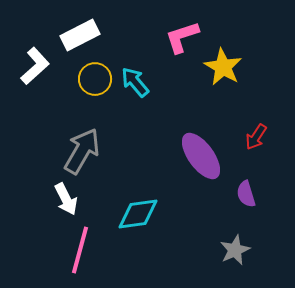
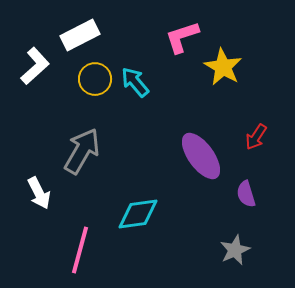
white arrow: moved 27 px left, 6 px up
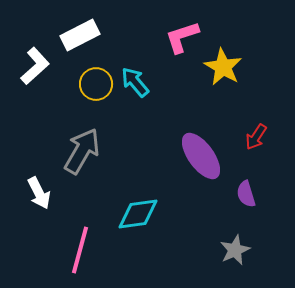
yellow circle: moved 1 px right, 5 px down
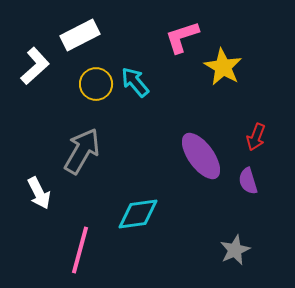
red arrow: rotated 12 degrees counterclockwise
purple semicircle: moved 2 px right, 13 px up
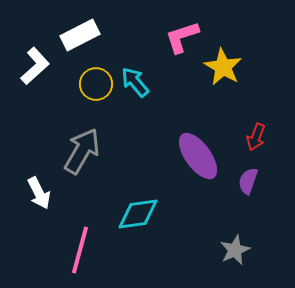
purple ellipse: moved 3 px left
purple semicircle: rotated 36 degrees clockwise
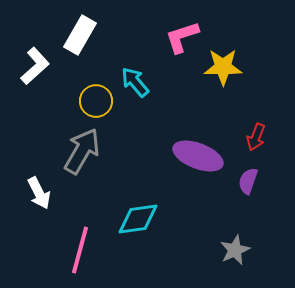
white rectangle: rotated 33 degrees counterclockwise
yellow star: rotated 30 degrees counterclockwise
yellow circle: moved 17 px down
purple ellipse: rotated 33 degrees counterclockwise
cyan diamond: moved 5 px down
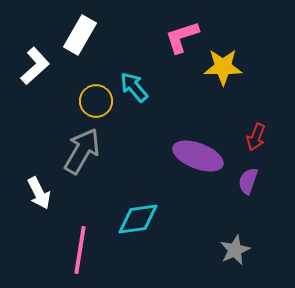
cyan arrow: moved 1 px left, 5 px down
pink line: rotated 6 degrees counterclockwise
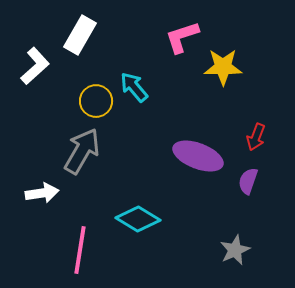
white arrow: moved 3 px right; rotated 72 degrees counterclockwise
cyan diamond: rotated 39 degrees clockwise
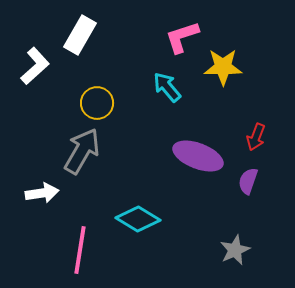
cyan arrow: moved 33 px right
yellow circle: moved 1 px right, 2 px down
